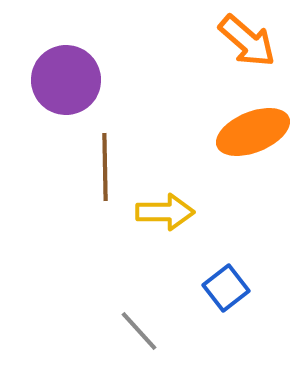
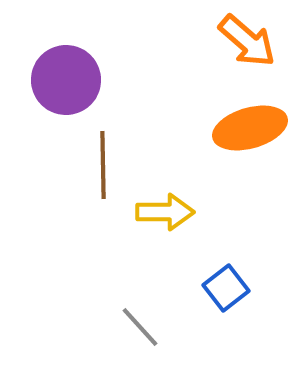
orange ellipse: moved 3 px left, 4 px up; rotated 6 degrees clockwise
brown line: moved 2 px left, 2 px up
gray line: moved 1 px right, 4 px up
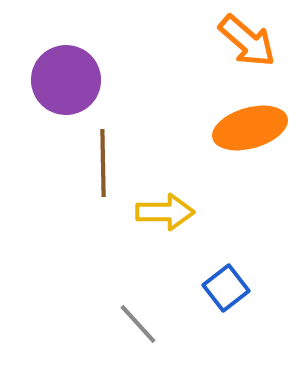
brown line: moved 2 px up
gray line: moved 2 px left, 3 px up
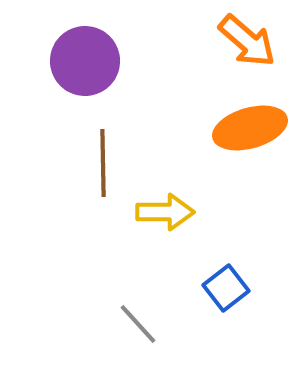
purple circle: moved 19 px right, 19 px up
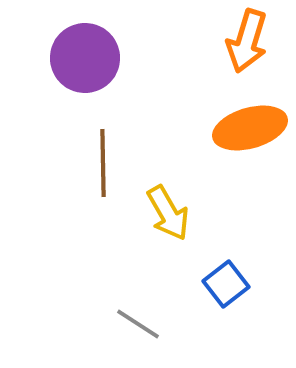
orange arrow: rotated 66 degrees clockwise
purple circle: moved 3 px up
yellow arrow: moved 3 px right, 1 px down; rotated 60 degrees clockwise
blue square: moved 4 px up
gray line: rotated 15 degrees counterclockwise
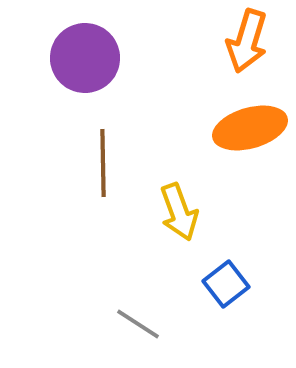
yellow arrow: moved 11 px right, 1 px up; rotated 10 degrees clockwise
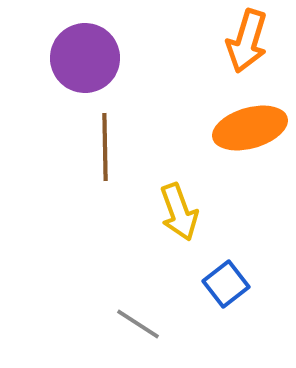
brown line: moved 2 px right, 16 px up
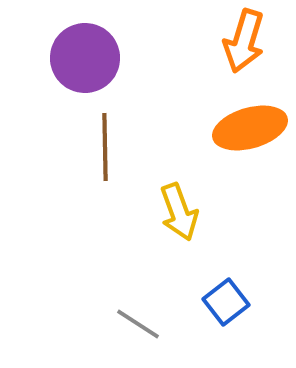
orange arrow: moved 3 px left
blue square: moved 18 px down
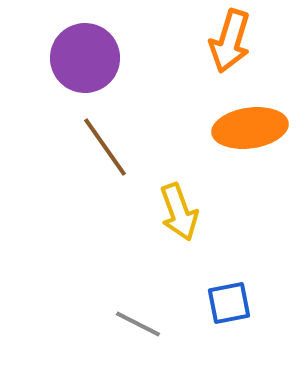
orange arrow: moved 14 px left
orange ellipse: rotated 8 degrees clockwise
brown line: rotated 34 degrees counterclockwise
blue square: moved 3 px right, 1 px down; rotated 27 degrees clockwise
gray line: rotated 6 degrees counterclockwise
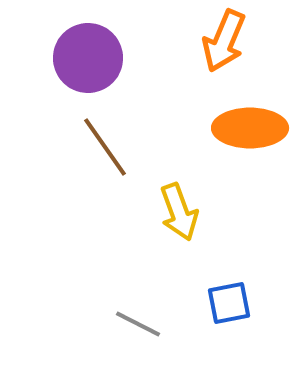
orange arrow: moved 6 px left; rotated 6 degrees clockwise
purple circle: moved 3 px right
orange ellipse: rotated 8 degrees clockwise
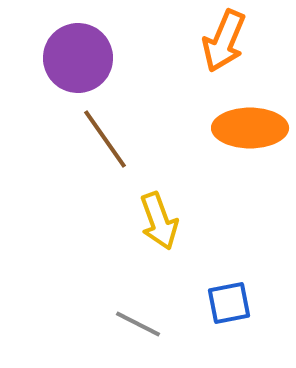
purple circle: moved 10 px left
brown line: moved 8 px up
yellow arrow: moved 20 px left, 9 px down
